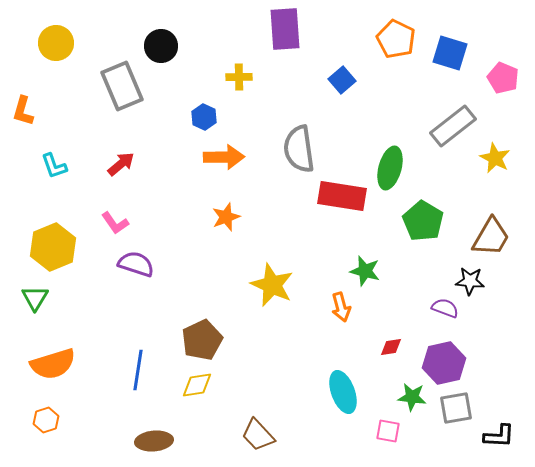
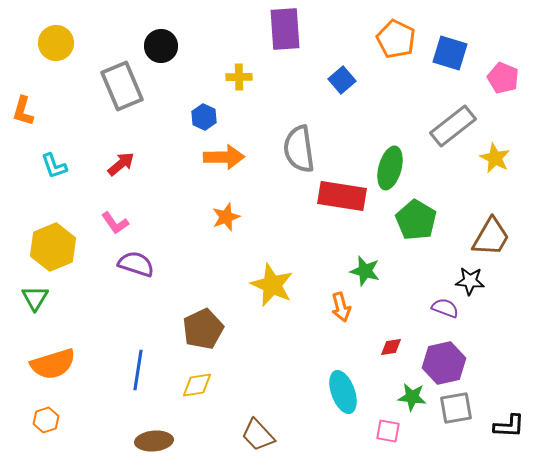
green pentagon at (423, 221): moved 7 px left, 1 px up
brown pentagon at (202, 340): moved 1 px right, 11 px up
black L-shape at (499, 436): moved 10 px right, 10 px up
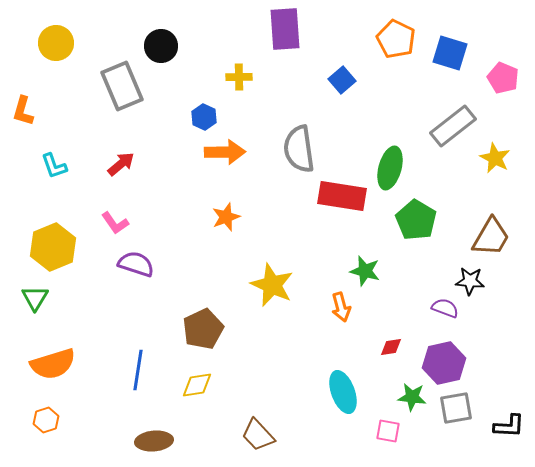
orange arrow at (224, 157): moved 1 px right, 5 px up
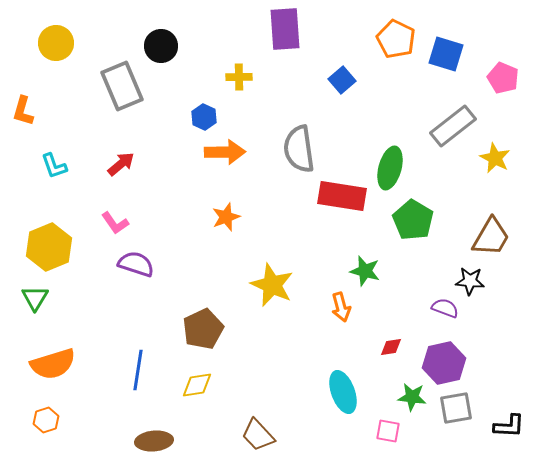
blue square at (450, 53): moved 4 px left, 1 px down
green pentagon at (416, 220): moved 3 px left
yellow hexagon at (53, 247): moved 4 px left
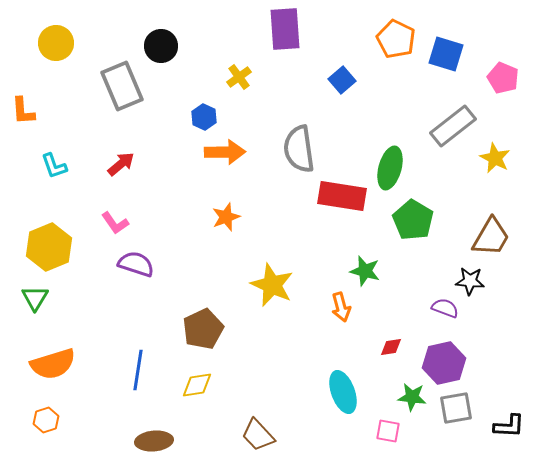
yellow cross at (239, 77): rotated 35 degrees counterclockwise
orange L-shape at (23, 111): rotated 20 degrees counterclockwise
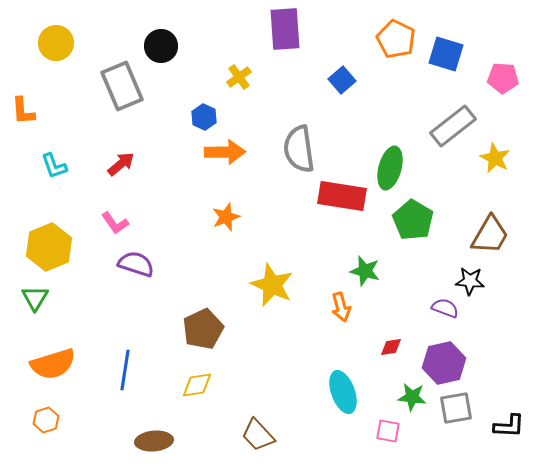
pink pentagon at (503, 78): rotated 20 degrees counterclockwise
brown trapezoid at (491, 237): moved 1 px left, 2 px up
blue line at (138, 370): moved 13 px left
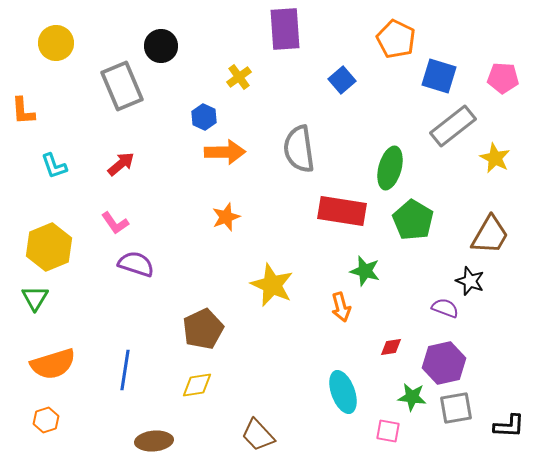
blue square at (446, 54): moved 7 px left, 22 px down
red rectangle at (342, 196): moved 15 px down
black star at (470, 281): rotated 16 degrees clockwise
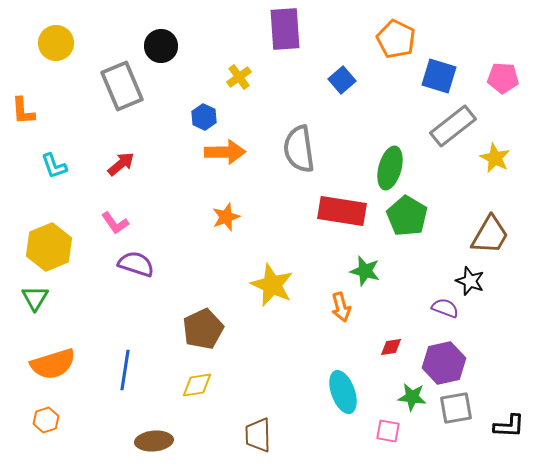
green pentagon at (413, 220): moved 6 px left, 4 px up
brown trapezoid at (258, 435): rotated 42 degrees clockwise
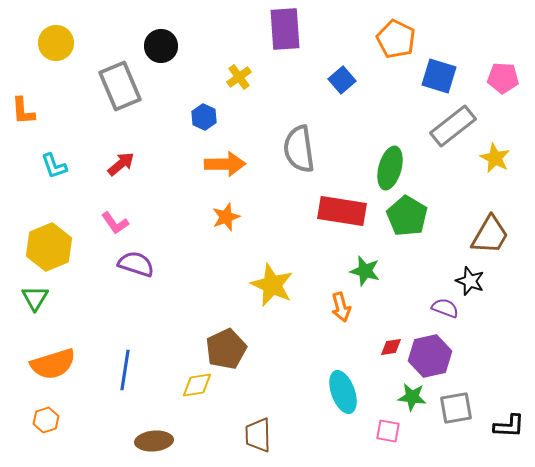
gray rectangle at (122, 86): moved 2 px left
orange arrow at (225, 152): moved 12 px down
brown pentagon at (203, 329): moved 23 px right, 20 px down
purple hexagon at (444, 363): moved 14 px left, 7 px up
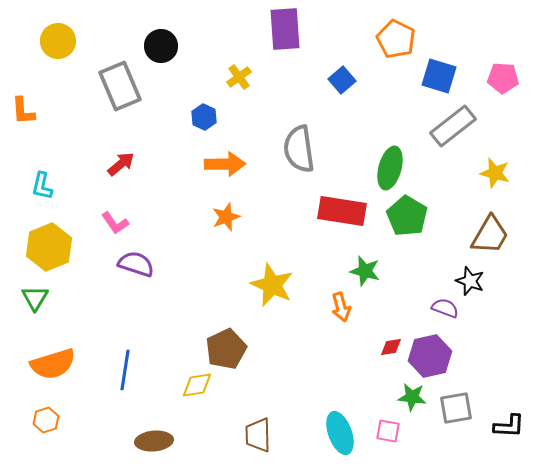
yellow circle at (56, 43): moved 2 px right, 2 px up
yellow star at (495, 158): moved 15 px down; rotated 12 degrees counterclockwise
cyan L-shape at (54, 166): moved 12 px left, 20 px down; rotated 32 degrees clockwise
cyan ellipse at (343, 392): moved 3 px left, 41 px down
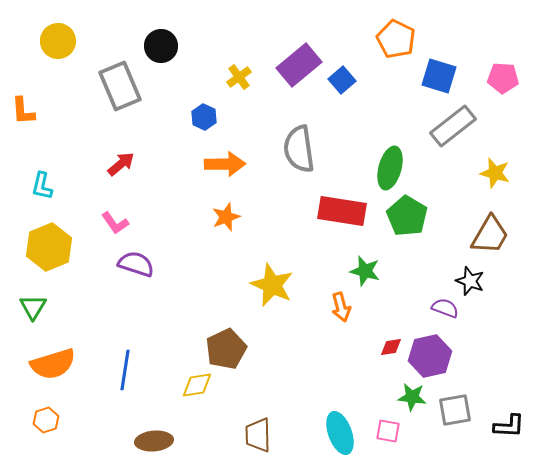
purple rectangle at (285, 29): moved 14 px right, 36 px down; rotated 54 degrees clockwise
green triangle at (35, 298): moved 2 px left, 9 px down
gray square at (456, 408): moved 1 px left, 2 px down
